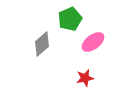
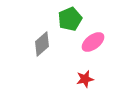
red star: moved 1 px down
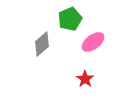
red star: rotated 24 degrees counterclockwise
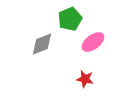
gray diamond: rotated 20 degrees clockwise
red star: rotated 24 degrees counterclockwise
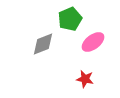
gray diamond: moved 1 px right
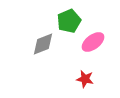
green pentagon: moved 1 px left, 2 px down
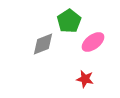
green pentagon: rotated 10 degrees counterclockwise
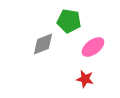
green pentagon: rotated 30 degrees counterclockwise
pink ellipse: moved 5 px down
